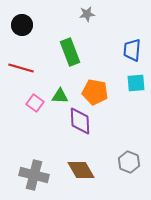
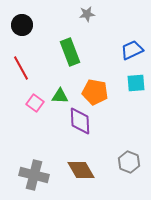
blue trapezoid: rotated 60 degrees clockwise
red line: rotated 45 degrees clockwise
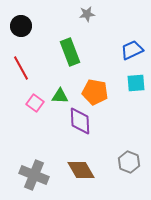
black circle: moved 1 px left, 1 px down
gray cross: rotated 8 degrees clockwise
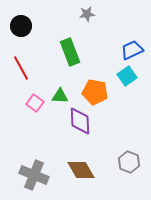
cyan square: moved 9 px left, 7 px up; rotated 30 degrees counterclockwise
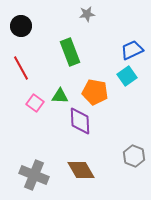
gray hexagon: moved 5 px right, 6 px up
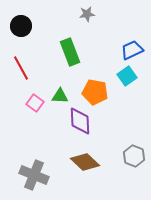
brown diamond: moved 4 px right, 8 px up; rotated 16 degrees counterclockwise
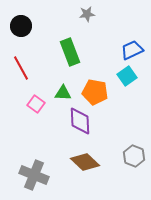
green triangle: moved 3 px right, 3 px up
pink square: moved 1 px right, 1 px down
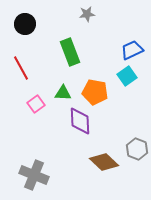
black circle: moved 4 px right, 2 px up
pink square: rotated 18 degrees clockwise
gray hexagon: moved 3 px right, 7 px up
brown diamond: moved 19 px right
